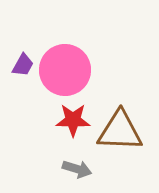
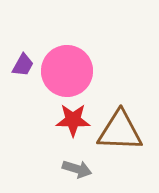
pink circle: moved 2 px right, 1 px down
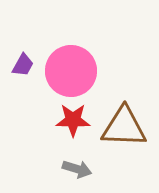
pink circle: moved 4 px right
brown triangle: moved 4 px right, 4 px up
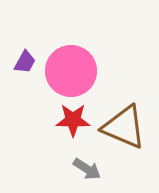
purple trapezoid: moved 2 px right, 3 px up
brown triangle: rotated 21 degrees clockwise
gray arrow: moved 10 px right; rotated 16 degrees clockwise
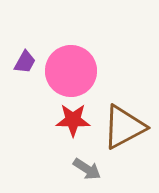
brown triangle: rotated 51 degrees counterclockwise
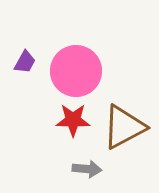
pink circle: moved 5 px right
gray arrow: rotated 28 degrees counterclockwise
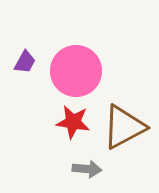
red star: moved 2 px down; rotated 8 degrees clockwise
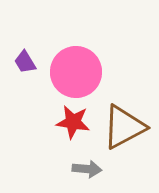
purple trapezoid: rotated 120 degrees clockwise
pink circle: moved 1 px down
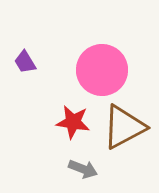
pink circle: moved 26 px right, 2 px up
gray arrow: moved 4 px left; rotated 16 degrees clockwise
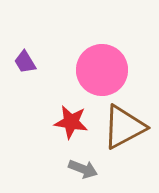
red star: moved 2 px left
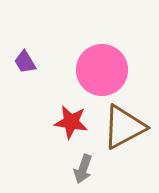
gray arrow: rotated 88 degrees clockwise
